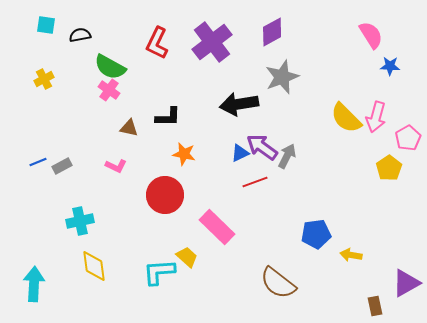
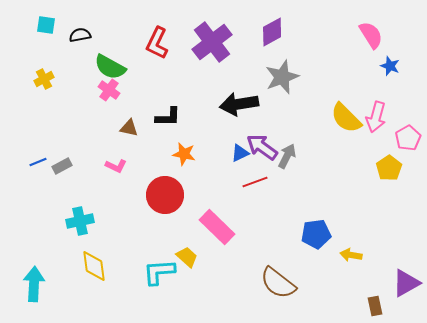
blue star: rotated 18 degrees clockwise
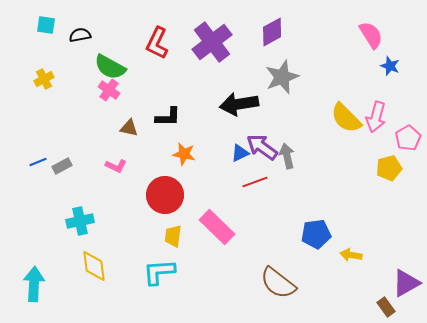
gray arrow: rotated 40 degrees counterclockwise
yellow pentagon: rotated 20 degrees clockwise
yellow trapezoid: moved 14 px left, 21 px up; rotated 125 degrees counterclockwise
brown rectangle: moved 11 px right, 1 px down; rotated 24 degrees counterclockwise
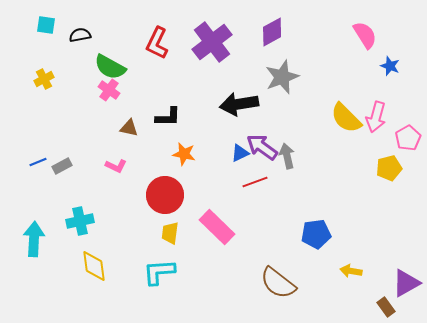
pink semicircle: moved 6 px left
yellow trapezoid: moved 3 px left, 3 px up
yellow arrow: moved 16 px down
cyan arrow: moved 45 px up
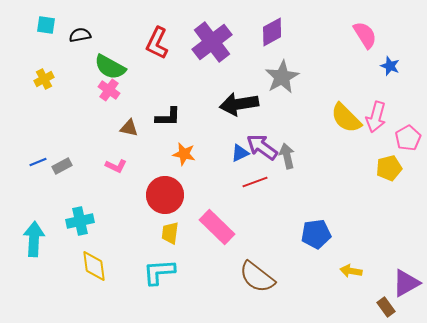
gray star: rotated 8 degrees counterclockwise
brown semicircle: moved 21 px left, 6 px up
